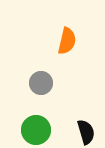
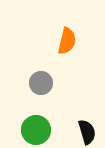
black semicircle: moved 1 px right
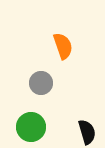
orange semicircle: moved 4 px left, 5 px down; rotated 32 degrees counterclockwise
green circle: moved 5 px left, 3 px up
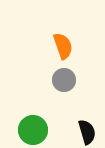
gray circle: moved 23 px right, 3 px up
green circle: moved 2 px right, 3 px down
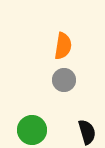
orange semicircle: rotated 28 degrees clockwise
green circle: moved 1 px left
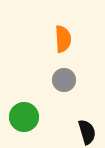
orange semicircle: moved 7 px up; rotated 12 degrees counterclockwise
green circle: moved 8 px left, 13 px up
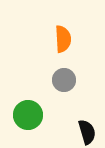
green circle: moved 4 px right, 2 px up
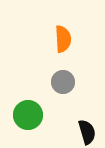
gray circle: moved 1 px left, 2 px down
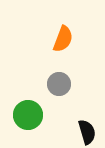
orange semicircle: rotated 24 degrees clockwise
gray circle: moved 4 px left, 2 px down
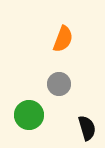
green circle: moved 1 px right
black semicircle: moved 4 px up
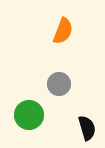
orange semicircle: moved 8 px up
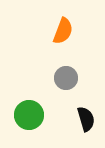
gray circle: moved 7 px right, 6 px up
black semicircle: moved 1 px left, 9 px up
